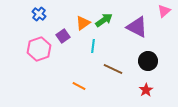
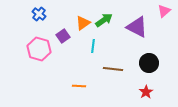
pink hexagon: rotated 25 degrees counterclockwise
black circle: moved 1 px right, 2 px down
brown line: rotated 18 degrees counterclockwise
orange line: rotated 24 degrees counterclockwise
red star: moved 2 px down
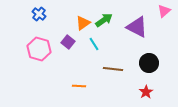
purple square: moved 5 px right, 6 px down; rotated 16 degrees counterclockwise
cyan line: moved 1 px right, 2 px up; rotated 40 degrees counterclockwise
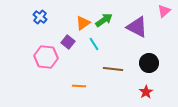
blue cross: moved 1 px right, 3 px down
pink hexagon: moved 7 px right, 8 px down; rotated 10 degrees counterclockwise
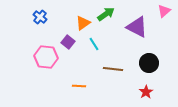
green arrow: moved 2 px right, 6 px up
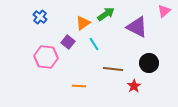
red star: moved 12 px left, 6 px up
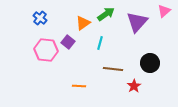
blue cross: moved 1 px down
purple triangle: moved 5 px up; rotated 45 degrees clockwise
cyan line: moved 6 px right, 1 px up; rotated 48 degrees clockwise
pink hexagon: moved 7 px up
black circle: moved 1 px right
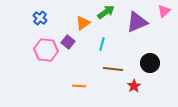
green arrow: moved 2 px up
purple triangle: rotated 25 degrees clockwise
cyan line: moved 2 px right, 1 px down
